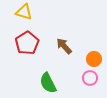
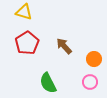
pink circle: moved 4 px down
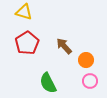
orange circle: moved 8 px left, 1 px down
pink circle: moved 1 px up
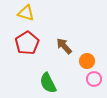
yellow triangle: moved 2 px right, 1 px down
orange circle: moved 1 px right, 1 px down
pink circle: moved 4 px right, 2 px up
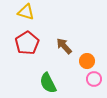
yellow triangle: moved 1 px up
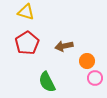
brown arrow: rotated 60 degrees counterclockwise
pink circle: moved 1 px right, 1 px up
green semicircle: moved 1 px left, 1 px up
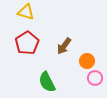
brown arrow: rotated 42 degrees counterclockwise
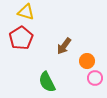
red pentagon: moved 6 px left, 5 px up
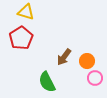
brown arrow: moved 11 px down
